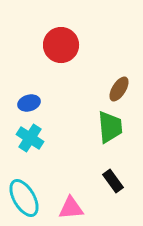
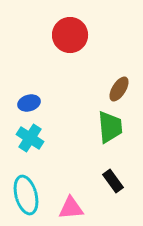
red circle: moved 9 px right, 10 px up
cyan ellipse: moved 2 px right, 3 px up; rotated 15 degrees clockwise
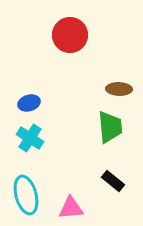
brown ellipse: rotated 60 degrees clockwise
black rectangle: rotated 15 degrees counterclockwise
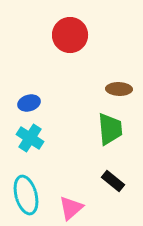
green trapezoid: moved 2 px down
pink triangle: rotated 36 degrees counterclockwise
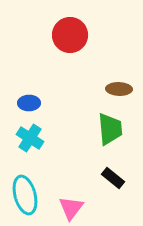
blue ellipse: rotated 15 degrees clockwise
black rectangle: moved 3 px up
cyan ellipse: moved 1 px left
pink triangle: rotated 12 degrees counterclockwise
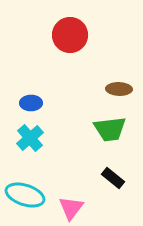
blue ellipse: moved 2 px right
green trapezoid: rotated 88 degrees clockwise
cyan cross: rotated 16 degrees clockwise
cyan ellipse: rotated 57 degrees counterclockwise
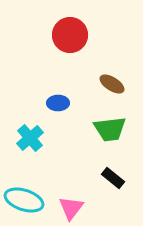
brown ellipse: moved 7 px left, 5 px up; rotated 30 degrees clockwise
blue ellipse: moved 27 px right
cyan ellipse: moved 1 px left, 5 px down
